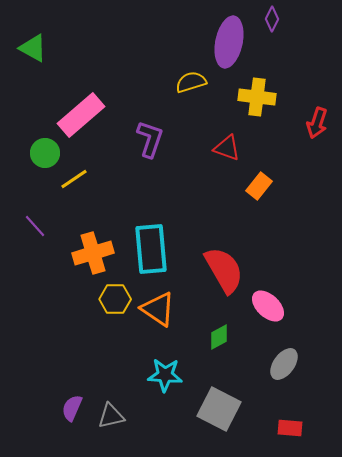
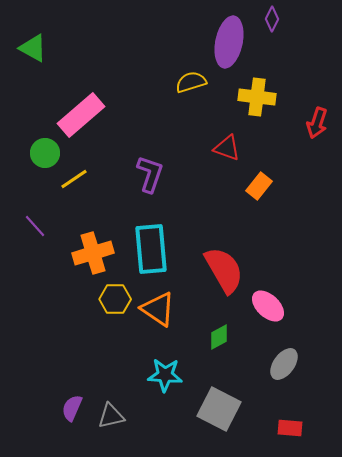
purple L-shape: moved 35 px down
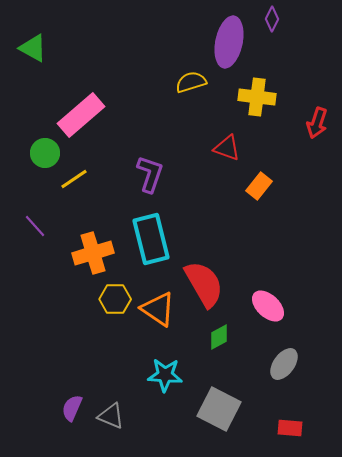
cyan rectangle: moved 10 px up; rotated 9 degrees counterclockwise
red semicircle: moved 20 px left, 14 px down
gray triangle: rotated 36 degrees clockwise
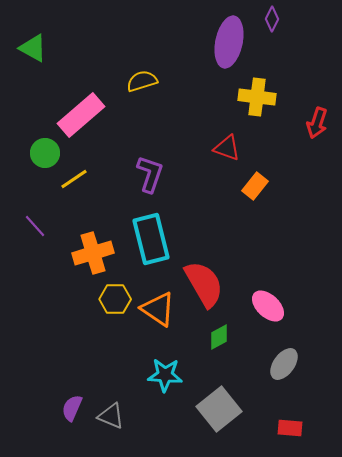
yellow semicircle: moved 49 px left, 1 px up
orange rectangle: moved 4 px left
gray square: rotated 24 degrees clockwise
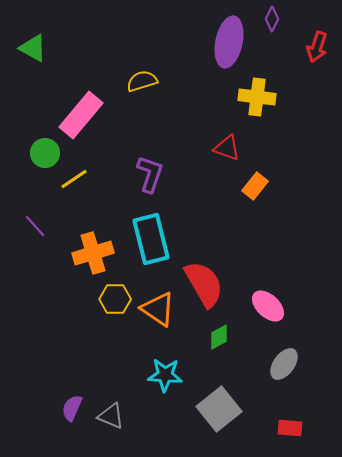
pink rectangle: rotated 9 degrees counterclockwise
red arrow: moved 76 px up
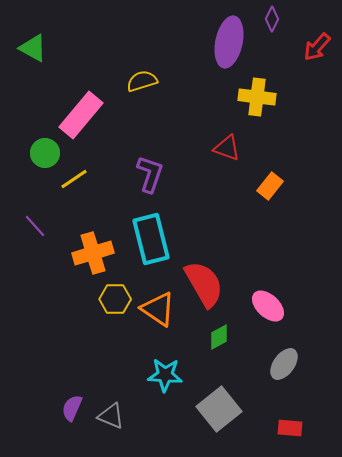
red arrow: rotated 24 degrees clockwise
orange rectangle: moved 15 px right
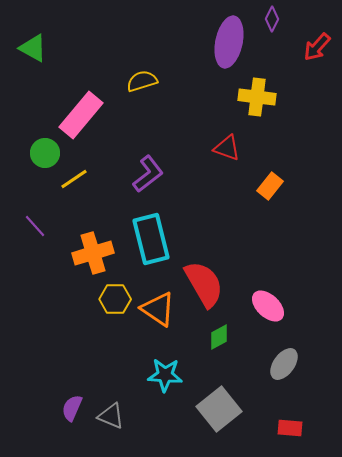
purple L-shape: moved 2 px left; rotated 33 degrees clockwise
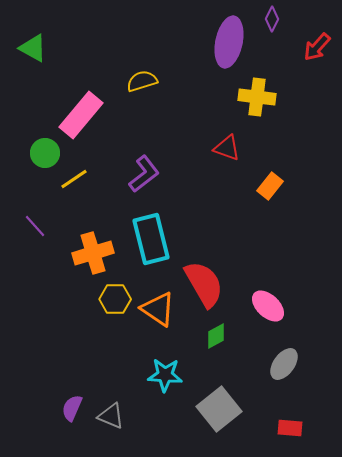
purple L-shape: moved 4 px left
green diamond: moved 3 px left, 1 px up
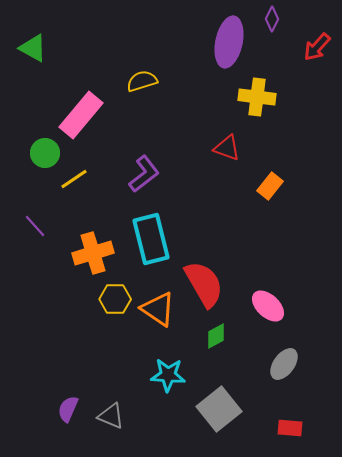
cyan star: moved 3 px right
purple semicircle: moved 4 px left, 1 px down
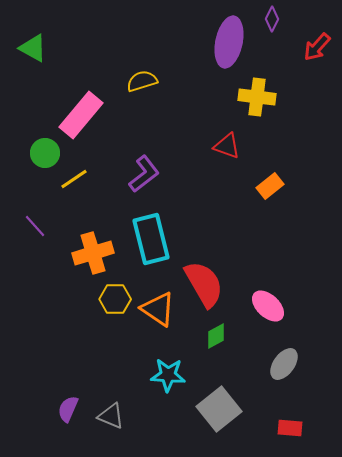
red triangle: moved 2 px up
orange rectangle: rotated 12 degrees clockwise
